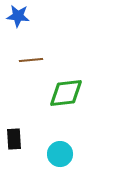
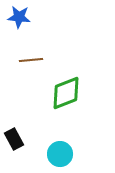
blue star: moved 1 px right, 1 px down
green diamond: rotated 15 degrees counterclockwise
black rectangle: rotated 25 degrees counterclockwise
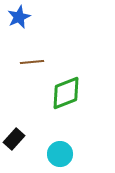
blue star: rotated 30 degrees counterclockwise
brown line: moved 1 px right, 2 px down
black rectangle: rotated 70 degrees clockwise
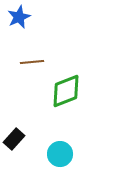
green diamond: moved 2 px up
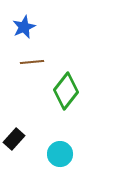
blue star: moved 5 px right, 10 px down
green diamond: rotated 30 degrees counterclockwise
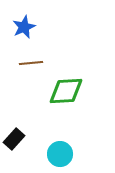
brown line: moved 1 px left, 1 px down
green diamond: rotated 48 degrees clockwise
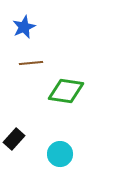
green diamond: rotated 12 degrees clockwise
